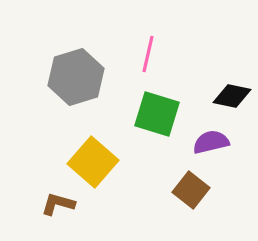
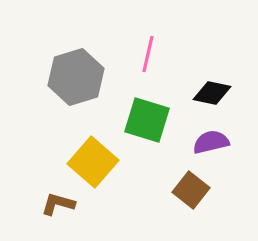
black diamond: moved 20 px left, 3 px up
green square: moved 10 px left, 6 px down
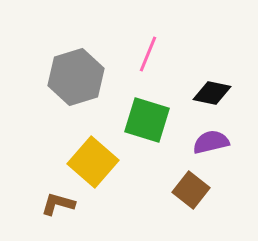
pink line: rotated 9 degrees clockwise
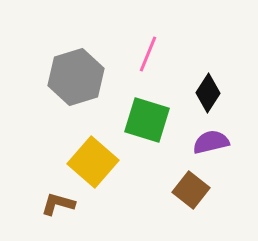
black diamond: moved 4 px left; rotated 69 degrees counterclockwise
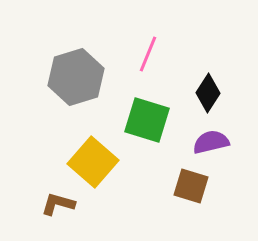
brown square: moved 4 px up; rotated 21 degrees counterclockwise
